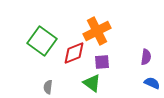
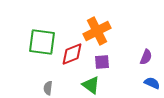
green square: moved 1 px down; rotated 28 degrees counterclockwise
red diamond: moved 2 px left, 1 px down
purple semicircle: rotated 14 degrees clockwise
green triangle: moved 1 px left, 2 px down
gray semicircle: moved 1 px down
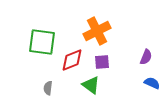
red diamond: moved 6 px down
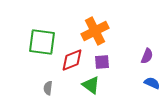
orange cross: moved 2 px left
purple semicircle: moved 1 px right, 1 px up
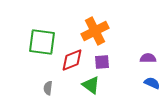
purple semicircle: moved 1 px right, 2 px down; rotated 112 degrees counterclockwise
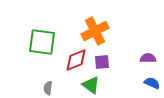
red diamond: moved 4 px right
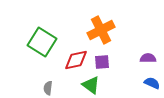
orange cross: moved 6 px right, 1 px up
green square: rotated 24 degrees clockwise
red diamond: rotated 10 degrees clockwise
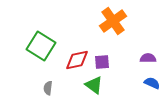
orange cross: moved 12 px right, 9 px up; rotated 8 degrees counterclockwise
green square: moved 1 px left, 4 px down
red diamond: moved 1 px right
green triangle: moved 3 px right
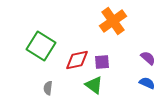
purple semicircle: rotated 42 degrees clockwise
blue semicircle: moved 5 px left
